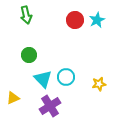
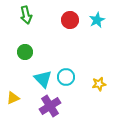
red circle: moved 5 px left
green circle: moved 4 px left, 3 px up
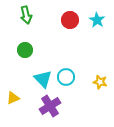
cyan star: rotated 14 degrees counterclockwise
green circle: moved 2 px up
yellow star: moved 1 px right, 2 px up; rotated 24 degrees clockwise
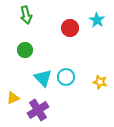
red circle: moved 8 px down
cyan triangle: moved 1 px up
purple cross: moved 12 px left, 4 px down
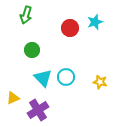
green arrow: rotated 30 degrees clockwise
cyan star: moved 2 px left, 2 px down; rotated 21 degrees clockwise
green circle: moved 7 px right
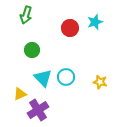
yellow triangle: moved 7 px right, 4 px up
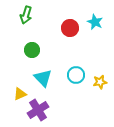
cyan star: rotated 28 degrees counterclockwise
cyan circle: moved 10 px right, 2 px up
yellow star: rotated 24 degrees counterclockwise
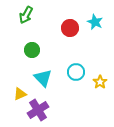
green arrow: rotated 12 degrees clockwise
cyan circle: moved 3 px up
yellow star: rotated 24 degrees counterclockwise
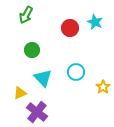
yellow star: moved 3 px right, 5 px down
yellow triangle: moved 1 px up
purple cross: moved 1 px left, 2 px down; rotated 20 degrees counterclockwise
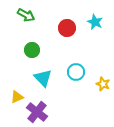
green arrow: rotated 90 degrees counterclockwise
red circle: moved 3 px left
yellow star: moved 3 px up; rotated 16 degrees counterclockwise
yellow triangle: moved 3 px left, 4 px down
